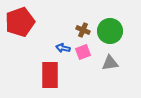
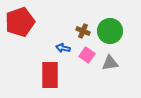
brown cross: moved 1 px down
pink square: moved 4 px right, 3 px down; rotated 35 degrees counterclockwise
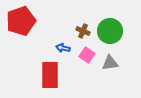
red pentagon: moved 1 px right, 1 px up
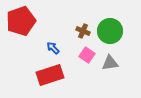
blue arrow: moved 10 px left; rotated 32 degrees clockwise
red rectangle: rotated 72 degrees clockwise
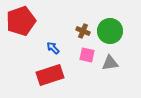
pink square: rotated 21 degrees counterclockwise
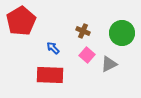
red pentagon: rotated 12 degrees counterclockwise
green circle: moved 12 px right, 2 px down
pink square: rotated 28 degrees clockwise
gray triangle: moved 1 px left, 1 px down; rotated 18 degrees counterclockwise
red rectangle: rotated 20 degrees clockwise
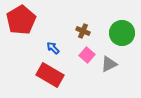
red pentagon: moved 1 px up
red rectangle: rotated 28 degrees clockwise
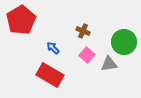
green circle: moved 2 px right, 9 px down
gray triangle: rotated 18 degrees clockwise
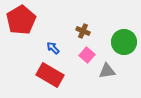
gray triangle: moved 2 px left, 7 px down
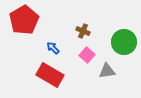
red pentagon: moved 3 px right
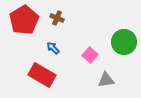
brown cross: moved 26 px left, 13 px up
pink square: moved 3 px right
gray triangle: moved 1 px left, 9 px down
red rectangle: moved 8 px left
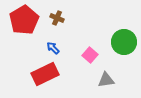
red rectangle: moved 3 px right, 1 px up; rotated 56 degrees counterclockwise
